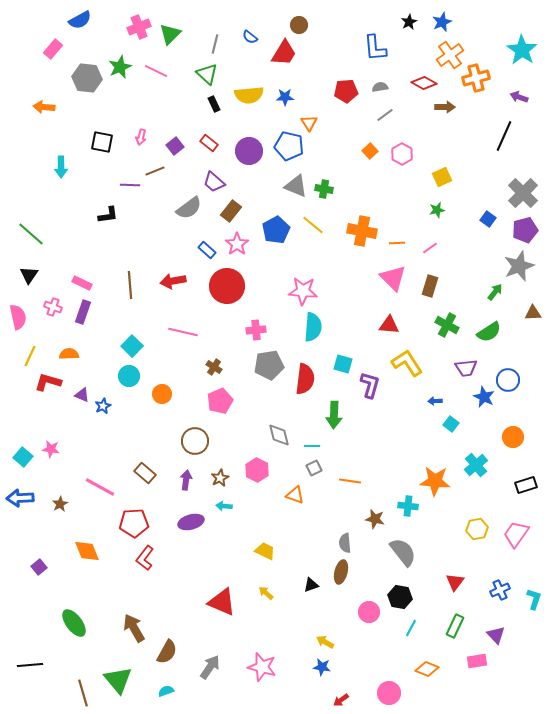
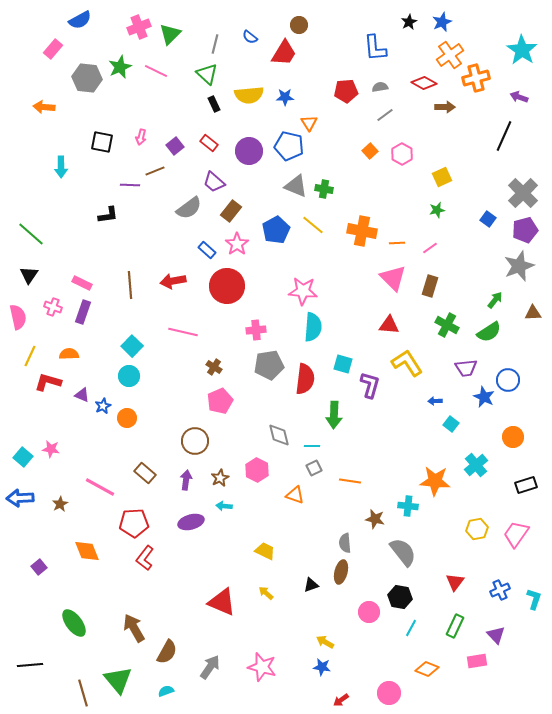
green arrow at (495, 292): moved 8 px down
orange circle at (162, 394): moved 35 px left, 24 px down
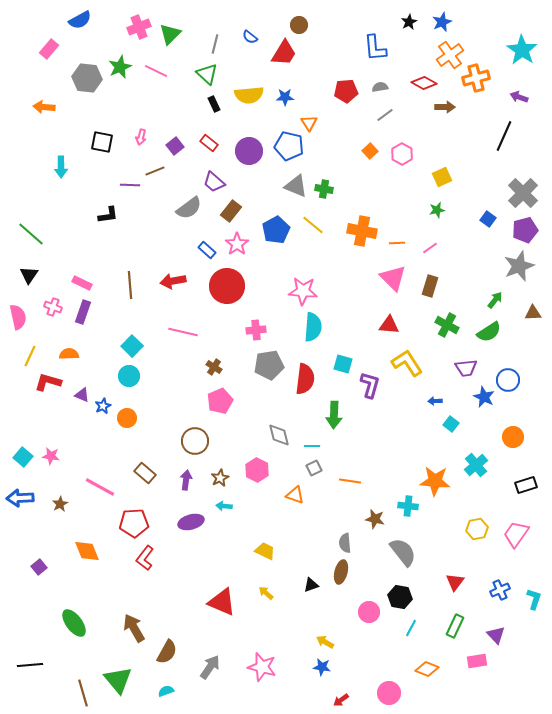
pink rectangle at (53, 49): moved 4 px left
pink star at (51, 449): moved 7 px down
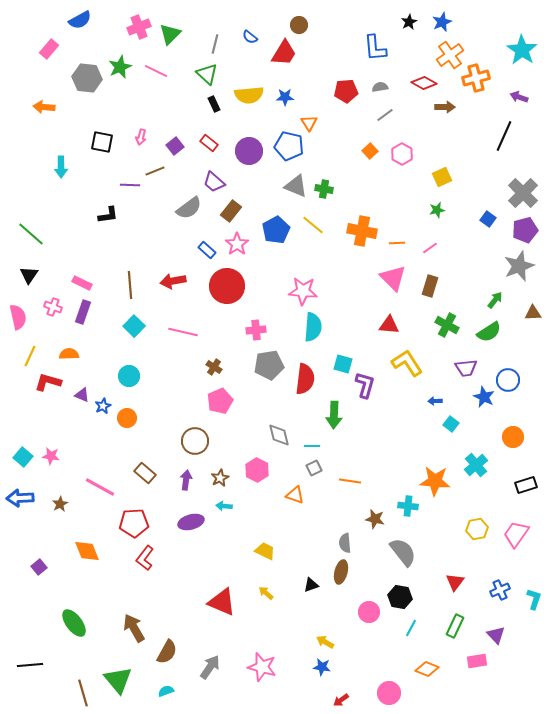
cyan square at (132, 346): moved 2 px right, 20 px up
purple L-shape at (370, 385): moved 5 px left
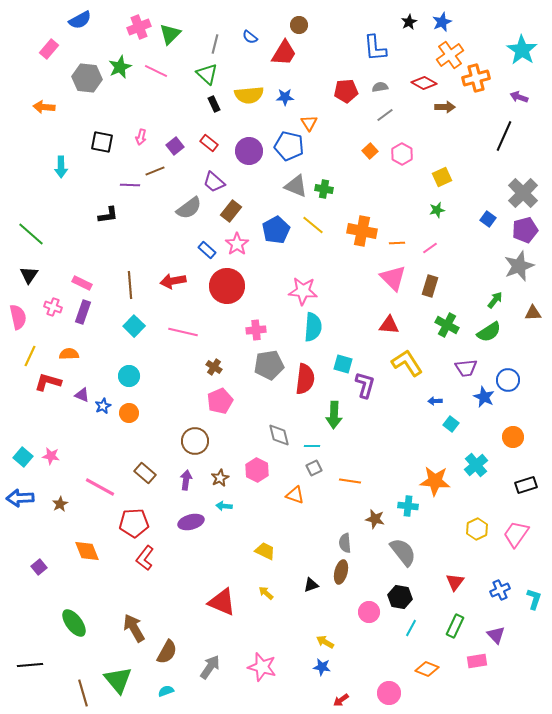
orange circle at (127, 418): moved 2 px right, 5 px up
yellow hexagon at (477, 529): rotated 15 degrees counterclockwise
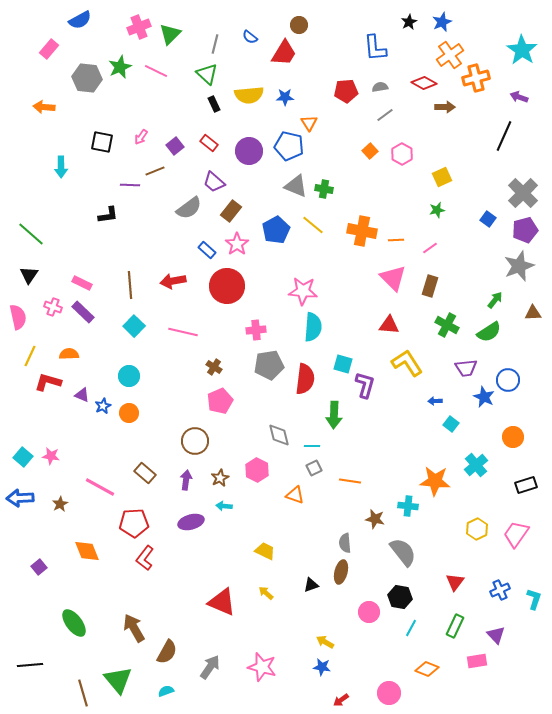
pink arrow at (141, 137): rotated 21 degrees clockwise
orange line at (397, 243): moved 1 px left, 3 px up
purple rectangle at (83, 312): rotated 65 degrees counterclockwise
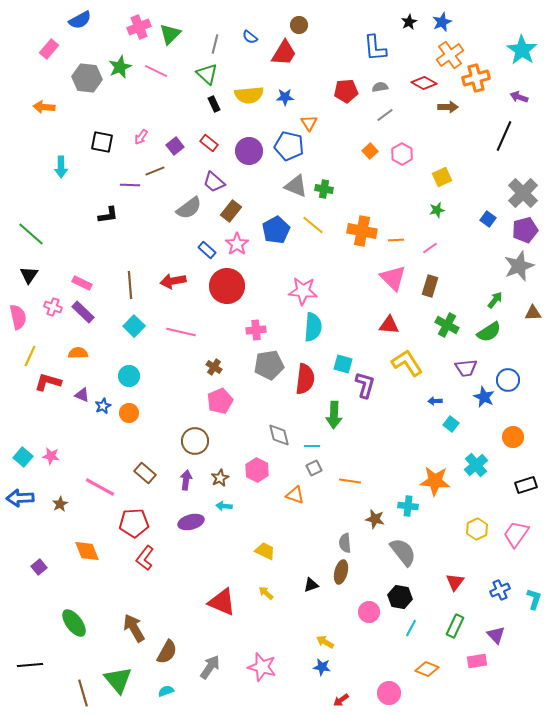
brown arrow at (445, 107): moved 3 px right
pink line at (183, 332): moved 2 px left
orange semicircle at (69, 354): moved 9 px right, 1 px up
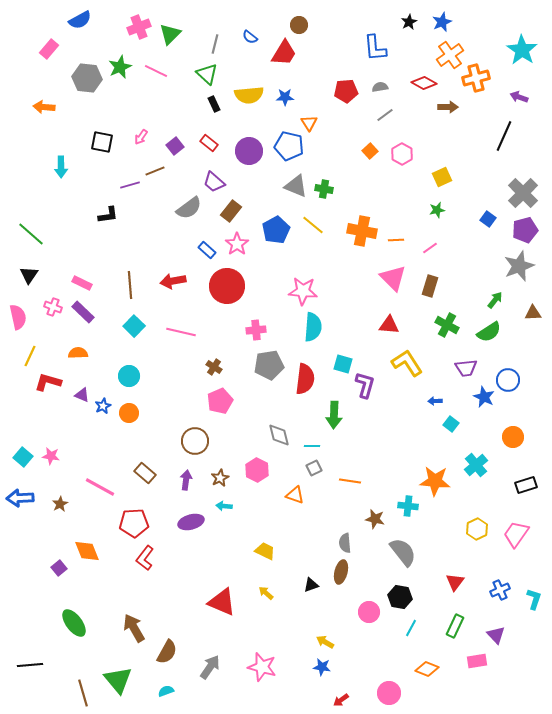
purple line at (130, 185): rotated 18 degrees counterclockwise
purple square at (39, 567): moved 20 px right, 1 px down
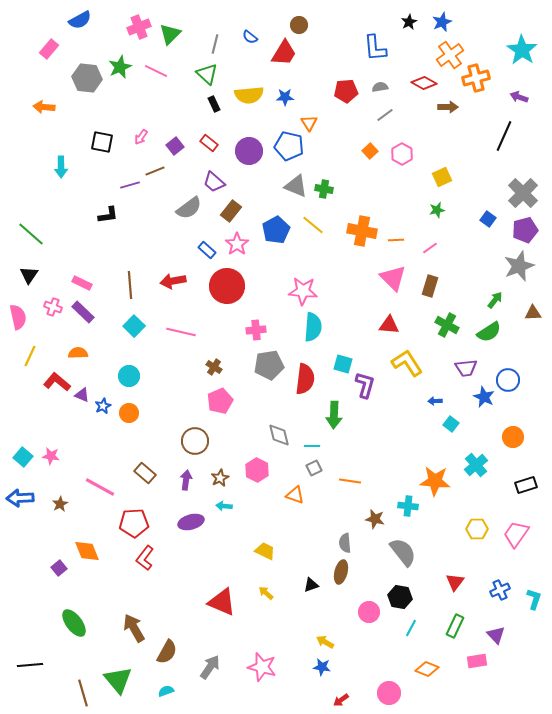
red L-shape at (48, 382): moved 9 px right; rotated 24 degrees clockwise
yellow hexagon at (477, 529): rotated 25 degrees clockwise
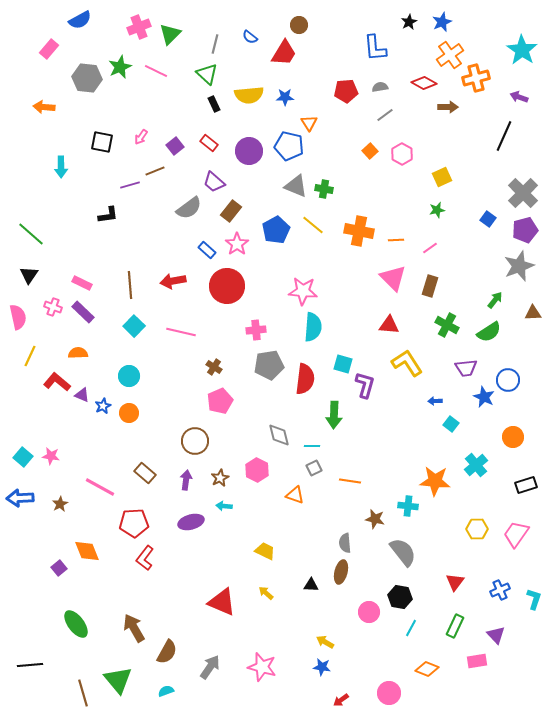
orange cross at (362, 231): moved 3 px left
black triangle at (311, 585): rotated 21 degrees clockwise
green ellipse at (74, 623): moved 2 px right, 1 px down
